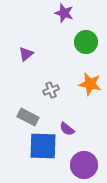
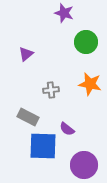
gray cross: rotated 14 degrees clockwise
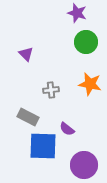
purple star: moved 13 px right
purple triangle: rotated 35 degrees counterclockwise
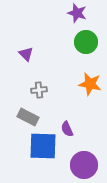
gray cross: moved 12 px left
purple semicircle: rotated 28 degrees clockwise
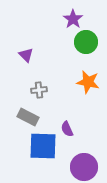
purple star: moved 4 px left, 6 px down; rotated 18 degrees clockwise
purple triangle: moved 1 px down
orange star: moved 2 px left, 2 px up
purple circle: moved 2 px down
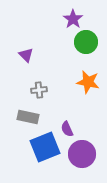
gray rectangle: rotated 15 degrees counterclockwise
blue square: moved 2 px right, 1 px down; rotated 24 degrees counterclockwise
purple circle: moved 2 px left, 13 px up
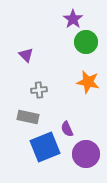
purple circle: moved 4 px right
